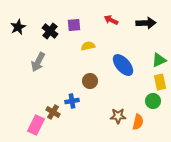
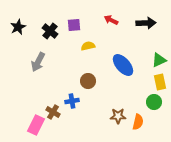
brown circle: moved 2 px left
green circle: moved 1 px right, 1 px down
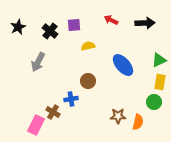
black arrow: moved 1 px left
yellow rectangle: rotated 21 degrees clockwise
blue cross: moved 1 px left, 2 px up
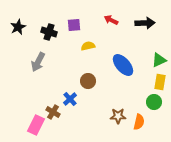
black cross: moved 1 px left, 1 px down; rotated 21 degrees counterclockwise
blue cross: moved 1 px left; rotated 32 degrees counterclockwise
orange semicircle: moved 1 px right
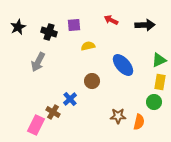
black arrow: moved 2 px down
brown circle: moved 4 px right
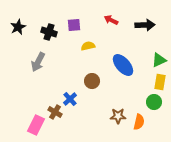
brown cross: moved 2 px right
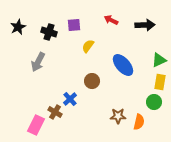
yellow semicircle: rotated 40 degrees counterclockwise
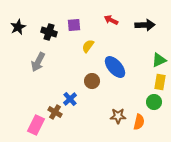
blue ellipse: moved 8 px left, 2 px down
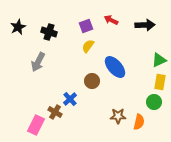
purple square: moved 12 px right, 1 px down; rotated 16 degrees counterclockwise
